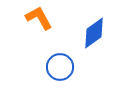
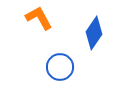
blue diamond: rotated 20 degrees counterclockwise
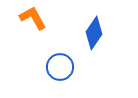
orange L-shape: moved 6 px left
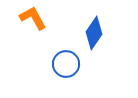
blue circle: moved 6 px right, 3 px up
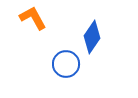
blue diamond: moved 2 px left, 4 px down
